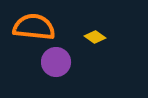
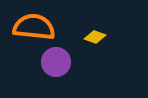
yellow diamond: rotated 15 degrees counterclockwise
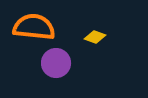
purple circle: moved 1 px down
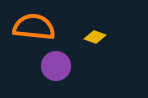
purple circle: moved 3 px down
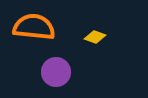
purple circle: moved 6 px down
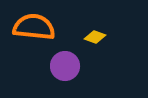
purple circle: moved 9 px right, 6 px up
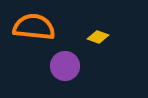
yellow diamond: moved 3 px right
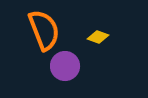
orange semicircle: moved 10 px right, 3 px down; rotated 63 degrees clockwise
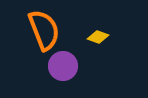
purple circle: moved 2 px left
